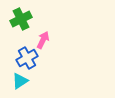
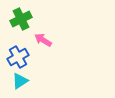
pink arrow: rotated 84 degrees counterclockwise
blue cross: moved 9 px left, 1 px up
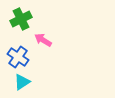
blue cross: rotated 25 degrees counterclockwise
cyan triangle: moved 2 px right, 1 px down
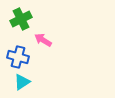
blue cross: rotated 20 degrees counterclockwise
